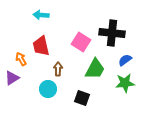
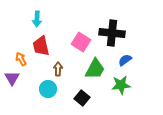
cyan arrow: moved 4 px left, 4 px down; rotated 91 degrees counterclockwise
purple triangle: rotated 28 degrees counterclockwise
green star: moved 4 px left, 2 px down
black square: rotated 21 degrees clockwise
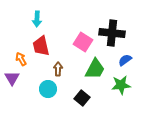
pink square: moved 2 px right
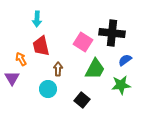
black square: moved 2 px down
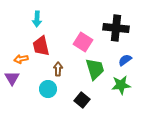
black cross: moved 4 px right, 5 px up
orange arrow: rotated 72 degrees counterclockwise
green trapezoid: rotated 45 degrees counterclockwise
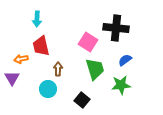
pink square: moved 5 px right
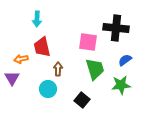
pink square: rotated 24 degrees counterclockwise
red trapezoid: moved 1 px right, 1 px down
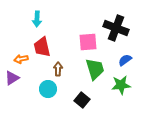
black cross: rotated 15 degrees clockwise
pink square: rotated 12 degrees counterclockwise
purple triangle: rotated 28 degrees clockwise
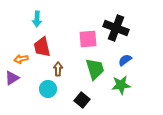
pink square: moved 3 px up
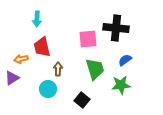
black cross: rotated 15 degrees counterclockwise
